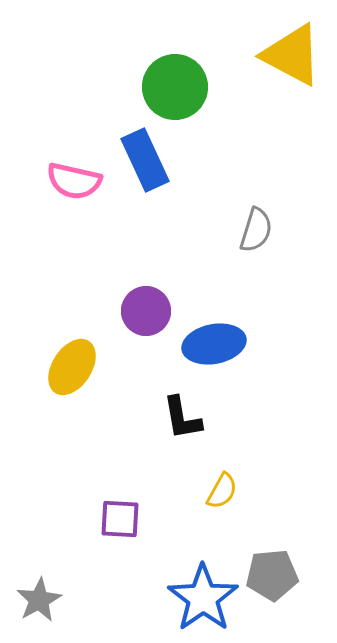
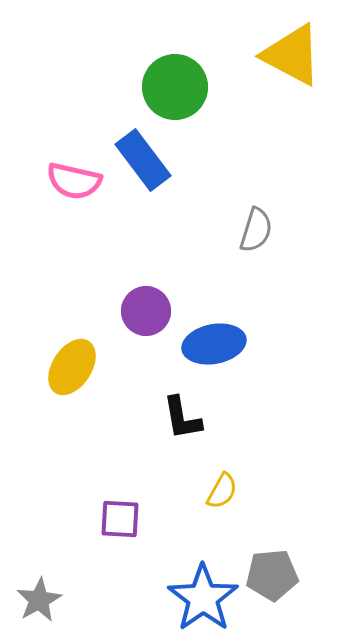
blue rectangle: moved 2 px left; rotated 12 degrees counterclockwise
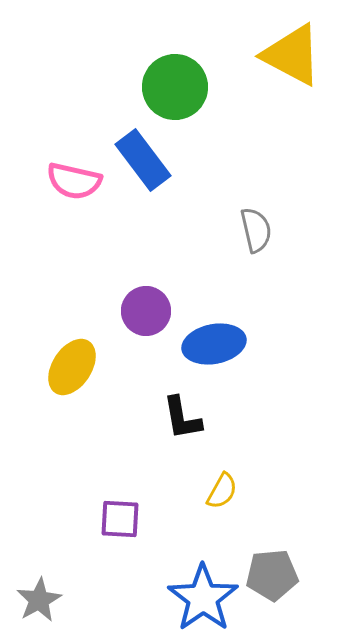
gray semicircle: rotated 30 degrees counterclockwise
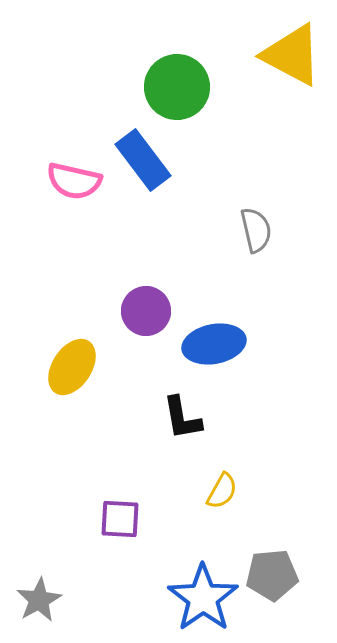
green circle: moved 2 px right
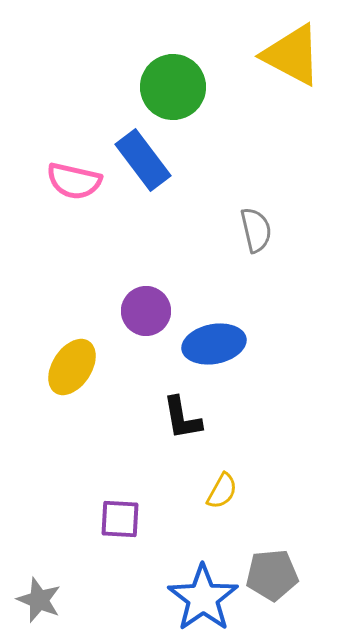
green circle: moved 4 px left
gray star: rotated 21 degrees counterclockwise
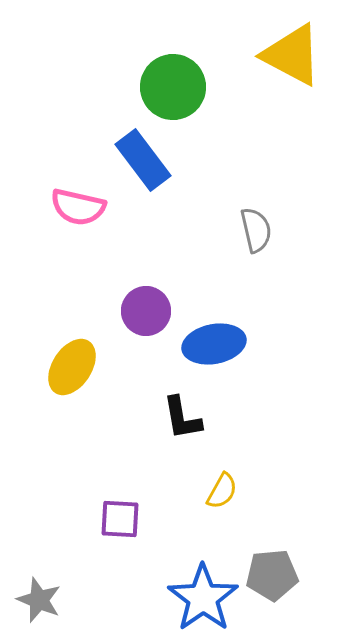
pink semicircle: moved 4 px right, 26 px down
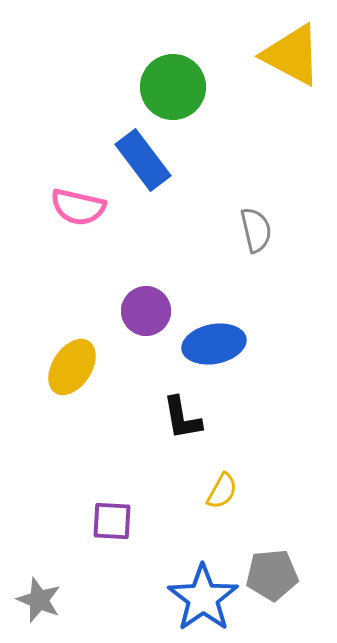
purple square: moved 8 px left, 2 px down
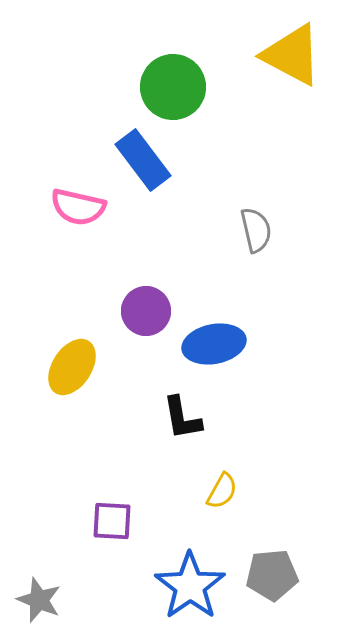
blue star: moved 13 px left, 12 px up
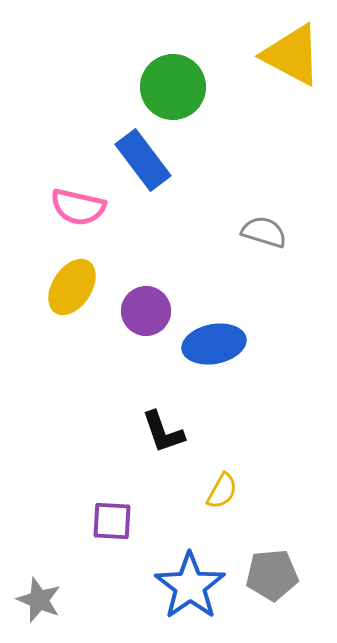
gray semicircle: moved 8 px right, 2 px down; rotated 60 degrees counterclockwise
yellow ellipse: moved 80 px up
black L-shape: moved 19 px left, 14 px down; rotated 9 degrees counterclockwise
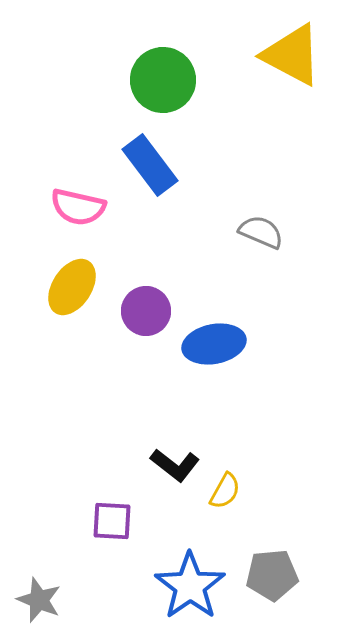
green circle: moved 10 px left, 7 px up
blue rectangle: moved 7 px right, 5 px down
gray semicircle: moved 3 px left; rotated 6 degrees clockwise
black L-shape: moved 12 px right, 33 px down; rotated 33 degrees counterclockwise
yellow semicircle: moved 3 px right
